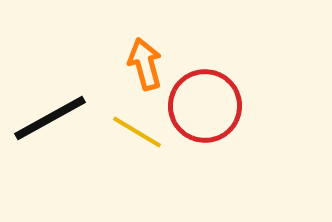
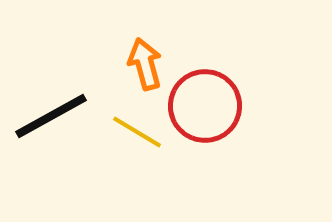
black line: moved 1 px right, 2 px up
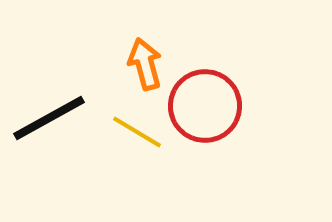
black line: moved 2 px left, 2 px down
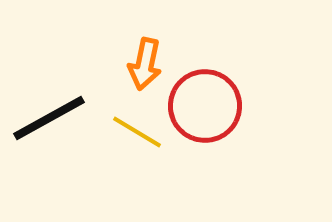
orange arrow: rotated 153 degrees counterclockwise
